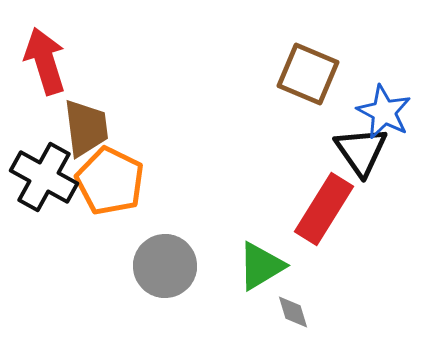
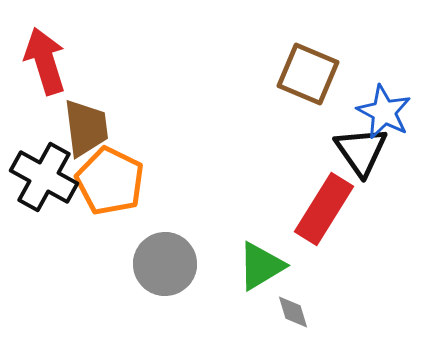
gray circle: moved 2 px up
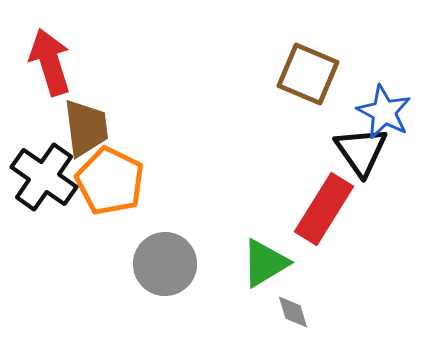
red arrow: moved 5 px right, 1 px down
black cross: rotated 6 degrees clockwise
green triangle: moved 4 px right, 3 px up
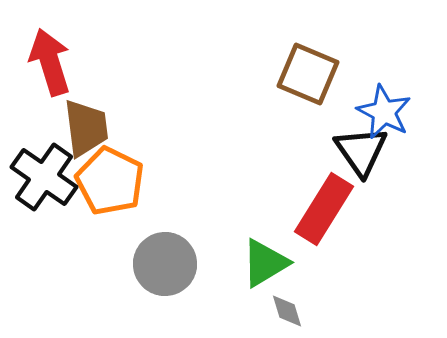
gray diamond: moved 6 px left, 1 px up
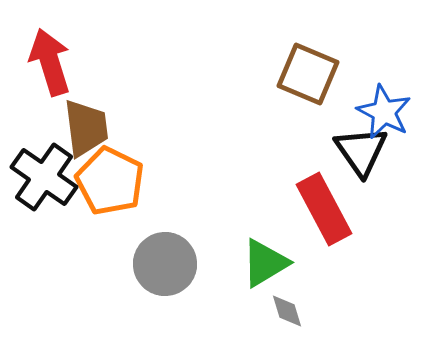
red rectangle: rotated 60 degrees counterclockwise
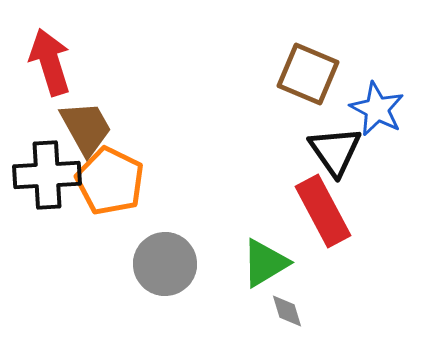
blue star: moved 7 px left, 3 px up
brown trapezoid: rotated 22 degrees counterclockwise
black triangle: moved 26 px left
black cross: moved 3 px right, 2 px up; rotated 38 degrees counterclockwise
red rectangle: moved 1 px left, 2 px down
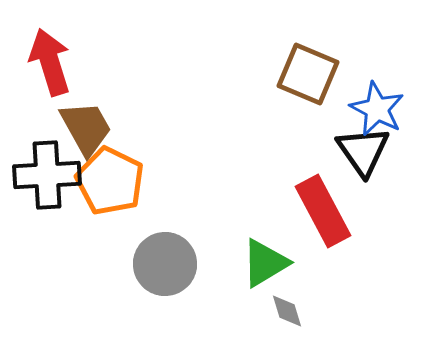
black triangle: moved 28 px right
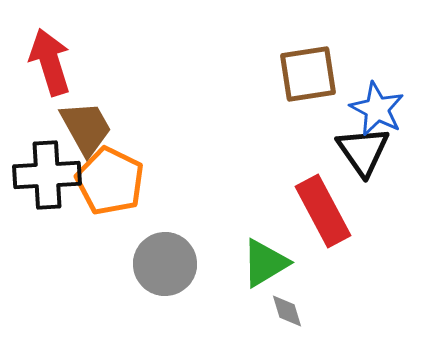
brown square: rotated 32 degrees counterclockwise
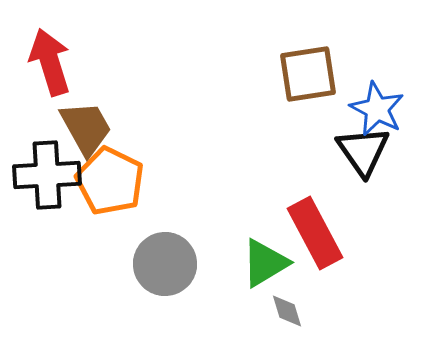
red rectangle: moved 8 px left, 22 px down
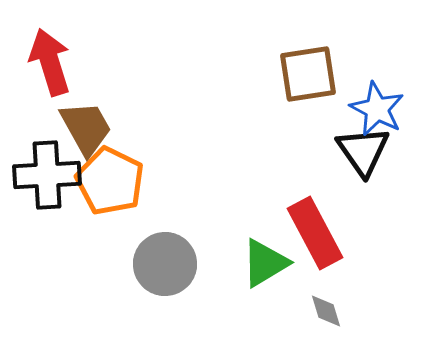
gray diamond: moved 39 px right
